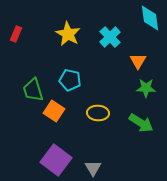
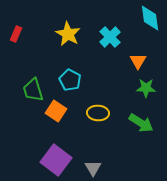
cyan pentagon: rotated 15 degrees clockwise
orange square: moved 2 px right
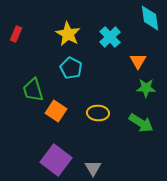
cyan pentagon: moved 1 px right, 12 px up
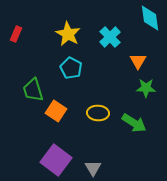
green arrow: moved 7 px left
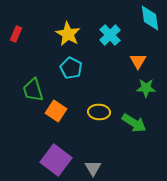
cyan cross: moved 2 px up
yellow ellipse: moved 1 px right, 1 px up
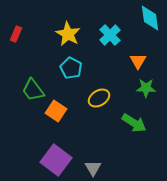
green trapezoid: rotated 20 degrees counterclockwise
yellow ellipse: moved 14 px up; rotated 35 degrees counterclockwise
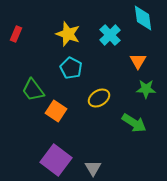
cyan diamond: moved 7 px left
yellow star: rotated 10 degrees counterclockwise
green star: moved 1 px down
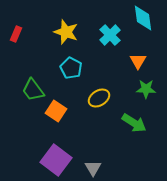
yellow star: moved 2 px left, 2 px up
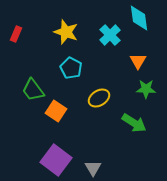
cyan diamond: moved 4 px left
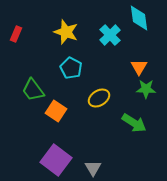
orange triangle: moved 1 px right, 6 px down
